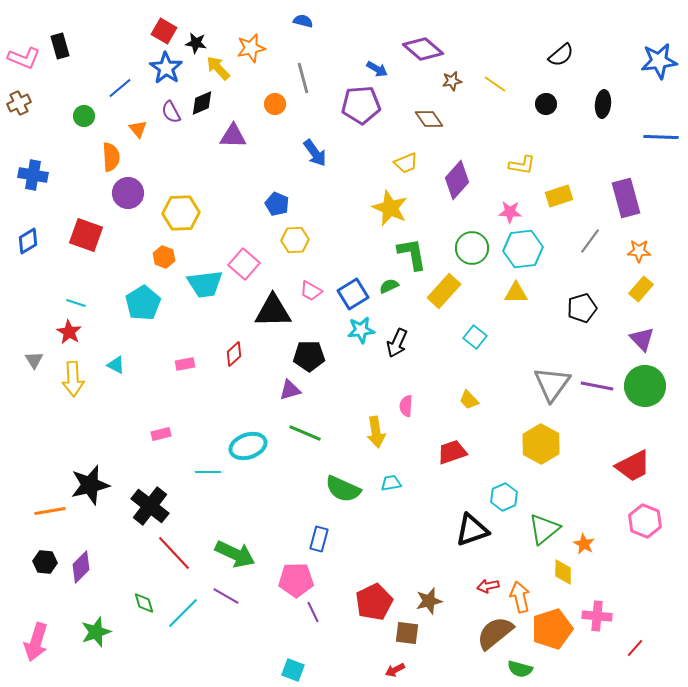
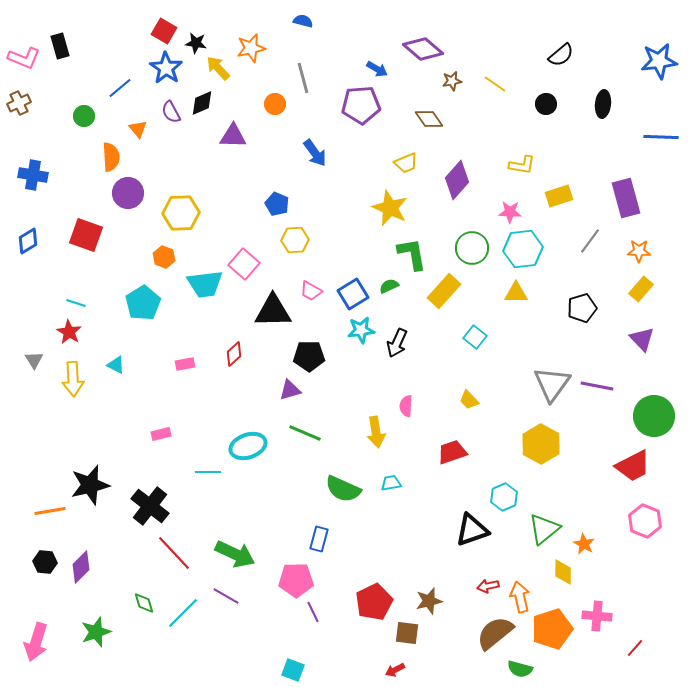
green circle at (645, 386): moved 9 px right, 30 px down
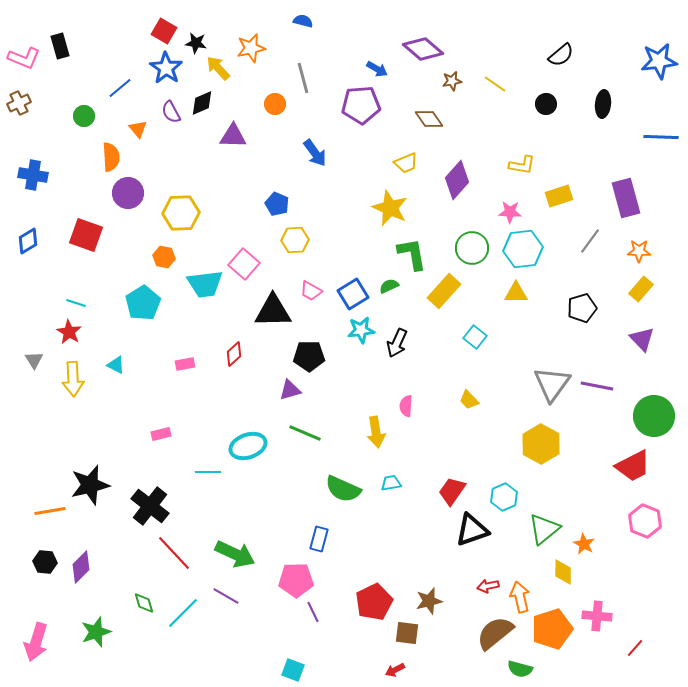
orange hexagon at (164, 257): rotated 10 degrees counterclockwise
red trapezoid at (452, 452): moved 39 px down; rotated 36 degrees counterclockwise
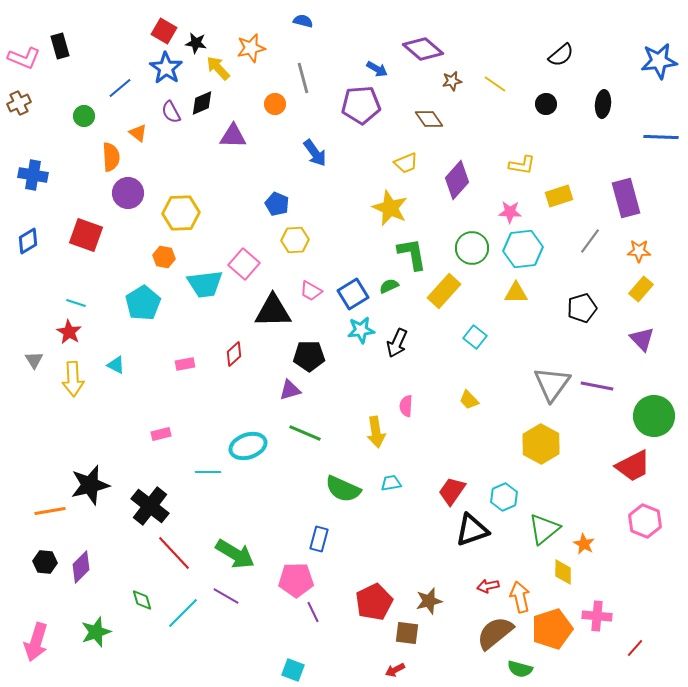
orange triangle at (138, 129): moved 4 px down; rotated 12 degrees counterclockwise
green arrow at (235, 554): rotated 6 degrees clockwise
green diamond at (144, 603): moved 2 px left, 3 px up
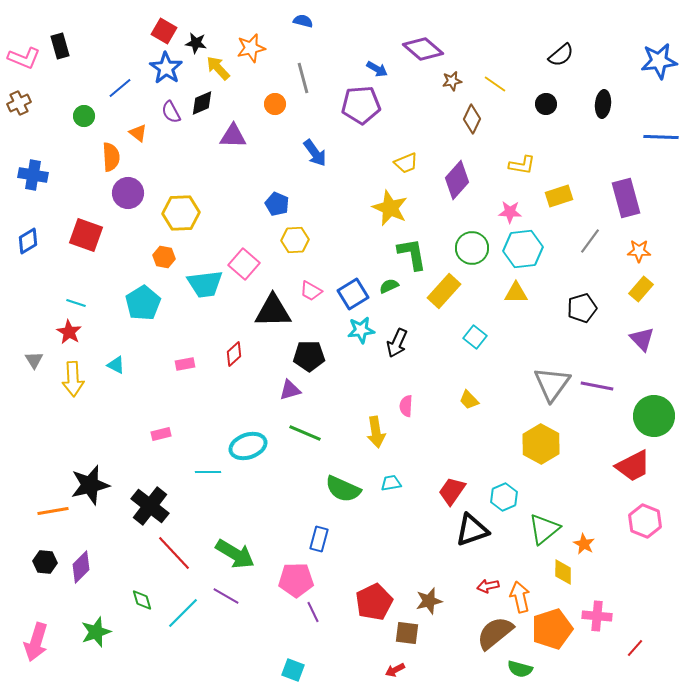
brown diamond at (429, 119): moved 43 px right; rotated 60 degrees clockwise
orange line at (50, 511): moved 3 px right
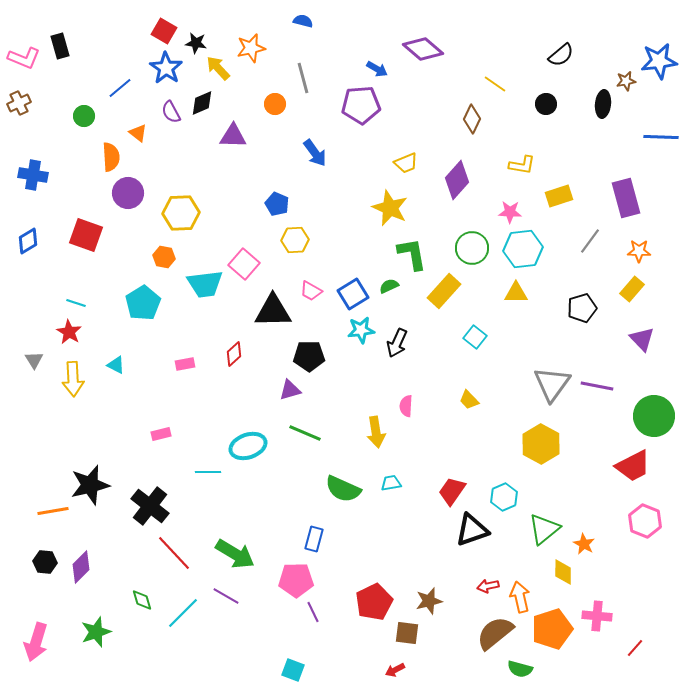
brown star at (452, 81): moved 174 px right
yellow rectangle at (641, 289): moved 9 px left
blue rectangle at (319, 539): moved 5 px left
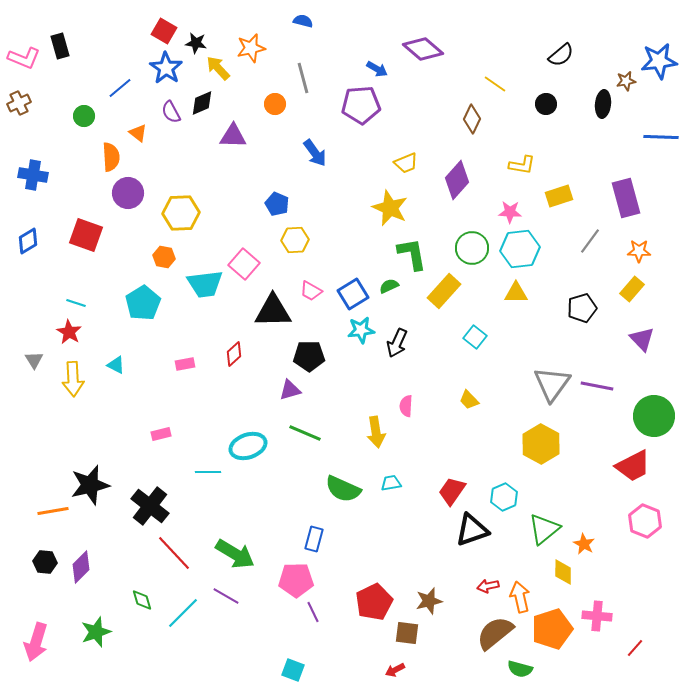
cyan hexagon at (523, 249): moved 3 px left
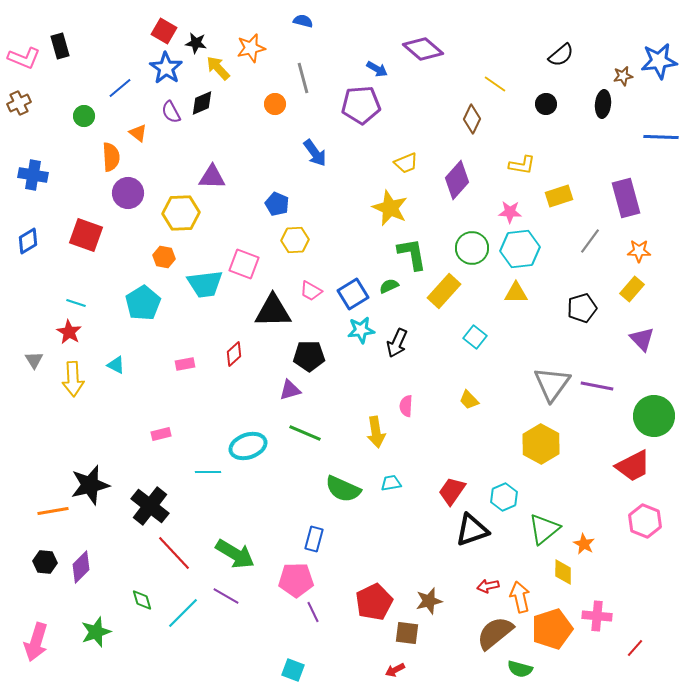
brown star at (626, 81): moved 3 px left, 5 px up
purple triangle at (233, 136): moved 21 px left, 41 px down
pink square at (244, 264): rotated 20 degrees counterclockwise
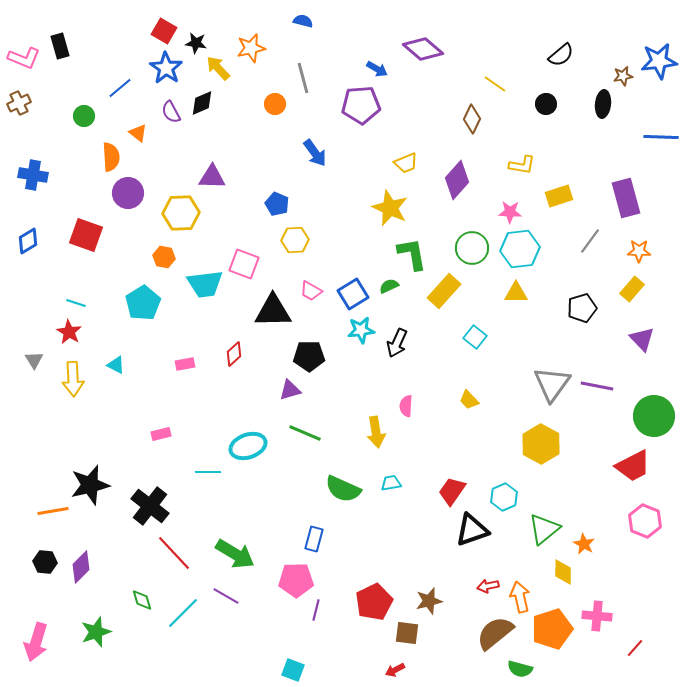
purple line at (313, 612): moved 3 px right, 2 px up; rotated 40 degrees clockwise
